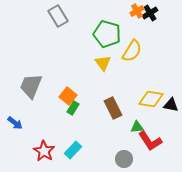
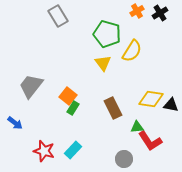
black cross: moved 10 px right
gray trapezoid: rotated 16 degrees clockwise
red star: rotated 15 degrees counterclockwise
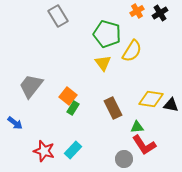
red L-shape: moved 6 px left, 4 px down
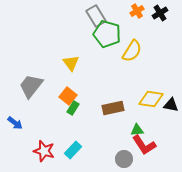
gray rectangle: moved 38 px right
yellow triangle: moved 32 px left
brown rectangle: rotated 75 degrees counterclockwise
green triangle: moved 3 px down
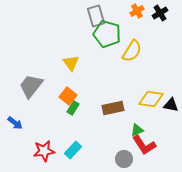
gray rectangle: rotated 15 degrees clockwise
green triangle: rotated 16 degrees counterclockwise
red star: rotated 25 degrees counterclockwise
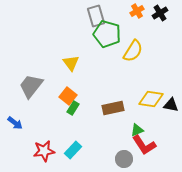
yellow semicircle: moved 1 px right
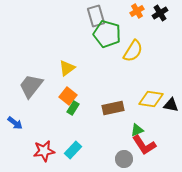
yellow triangle: moved 4 px left, 5 px down; rotated 30 degrees clockwise
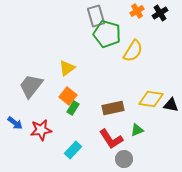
red L-shape: moved 33 px left, 6 px up
red star: moved 3 px left, 21 px up
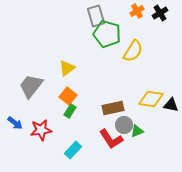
green rectangle: moved 3 px left, 3 px down
green triangle: moved 1 px down
gray circle: moved 34 px up
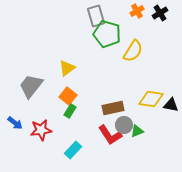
red L-shape: moved 1 px left, 4 px up
